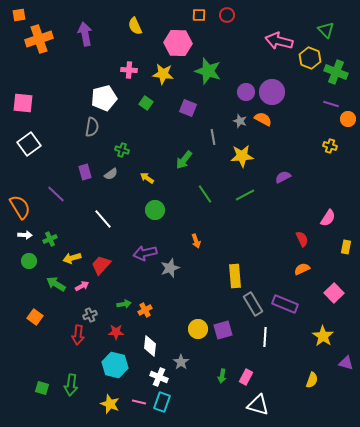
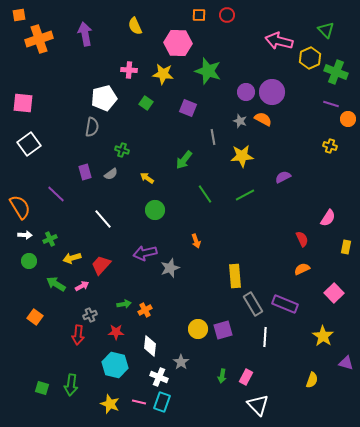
yellow hexagon at (310, 58): rotated 15 degrees clockwise
white triangle at (258, 405): rotated 30 degrees clockwise
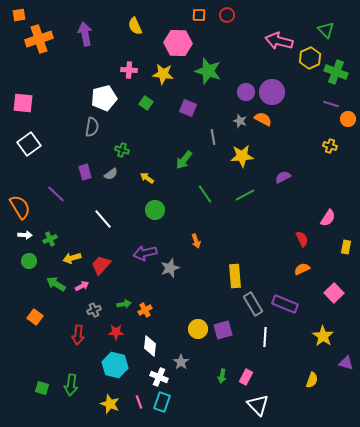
gray cross at (90, 315): moved 4 px right, 5 px up
pink line at (139, 402): rotated 56 degrees clockwise
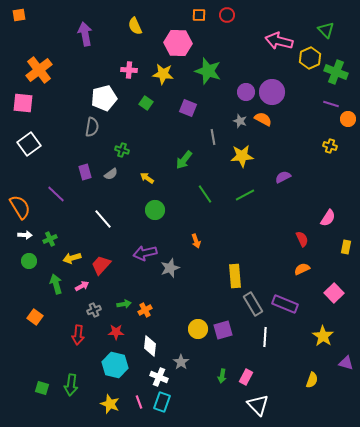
orange cross at (39, 39): moved 31 px down; rotated 20 degrees counterclockwise
green arrow at (56, 284): rotated 42 degrees clockwise
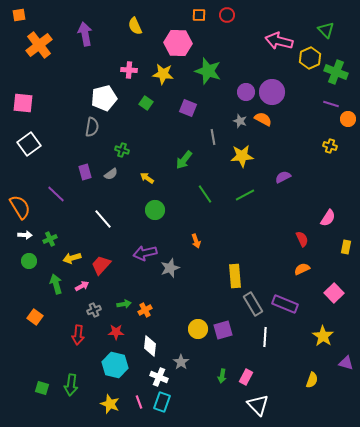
orange cross at (39, 70): moved 25 px up
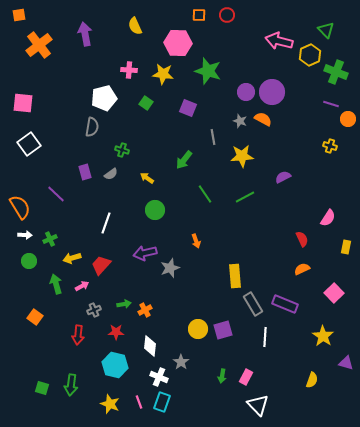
yellow hexagon at (310, 58): moved 3 px up
green line at (245, 195): moved 2 px down
white line at (103, 219): moved 3 px right, 4 px down; rotated 60 degrees clockwise
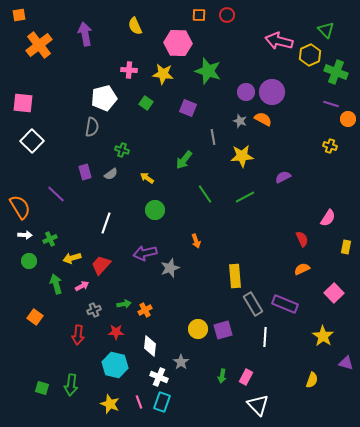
white square at (29, 144): moved 3 px right, 3 px up; rotated 10 degrees counterclockwise
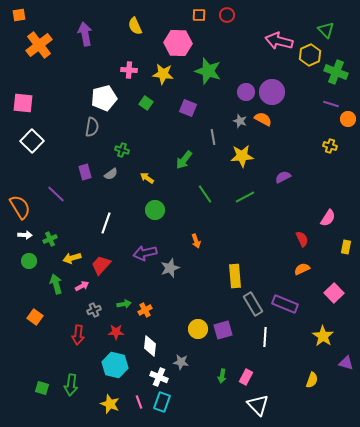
gray star at (181, 362): rotated 28 degrees counterclockwise
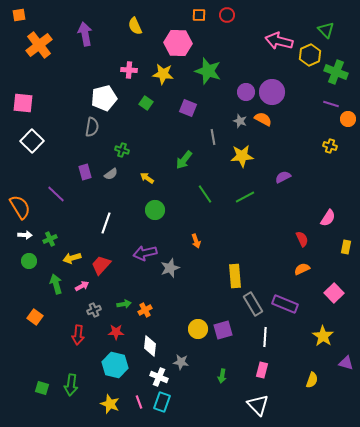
pink rectangle at (246, 377): moved 16 px right, 7 px up; rotated 14 degrees counterclockwise
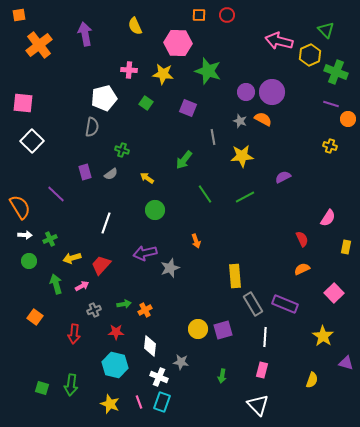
red arrow at (78, 335): moved 4 px left, 1 px up
